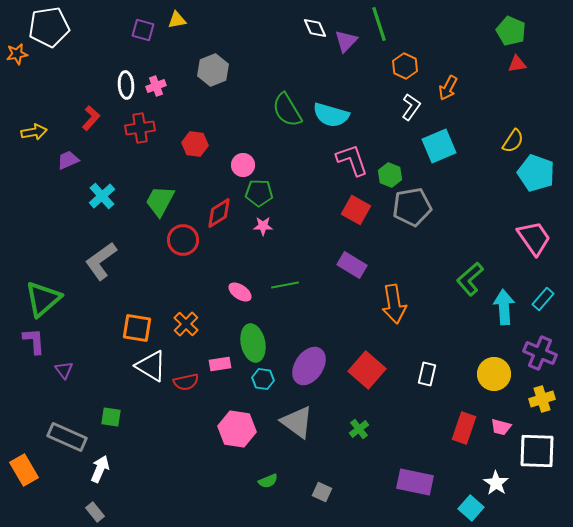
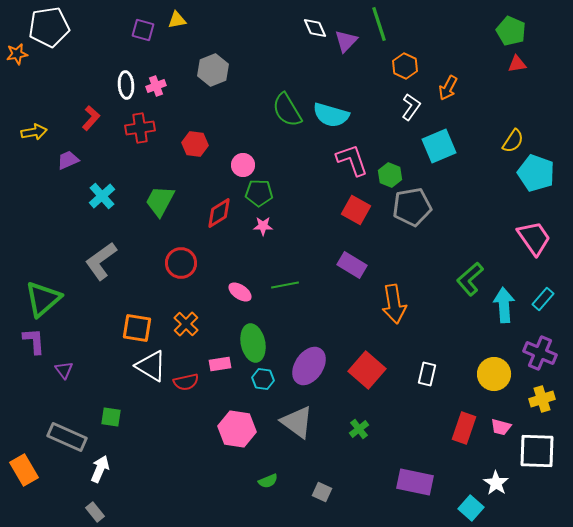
red circle at (183, 240): moved 2 px left, 23 px down
cyan arrow at (504, 307): moved 2 px up
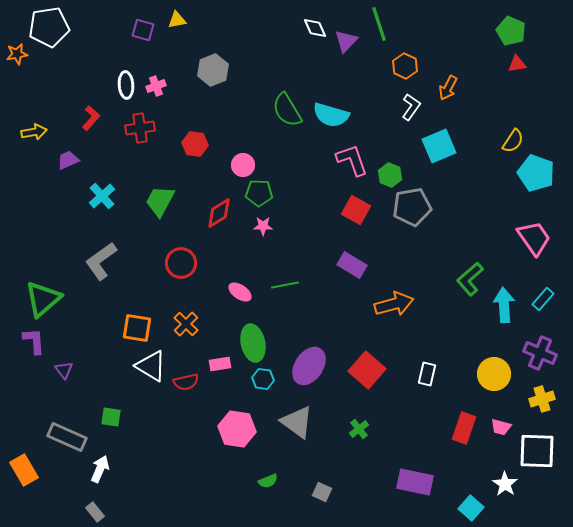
orange arrow at (394, 304): rotated 96 degrees counterclockwise
white star at (496, 483): moved 9 px right, 1 px down
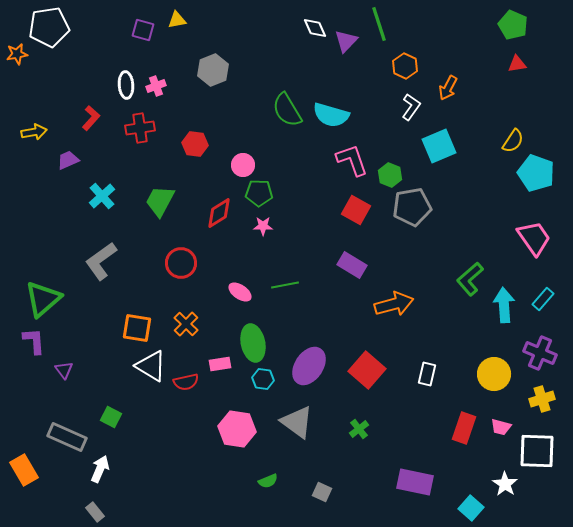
green pentagon at (511, 31): moved 2 px right, 6 px up
green square at (111, 417): rotated 20 degrees clockwise
